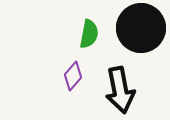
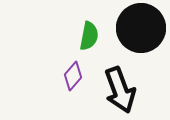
green semicircle: moved 2 px down
black arrow: rotated 9 degrees counterclockwise
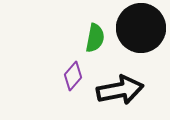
green semicircle: moved 6 px right, 2 px down
black arrow: rotated 81 degrees counterclockwise
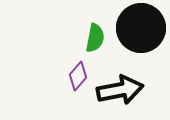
purple diamond: moved 5 px right
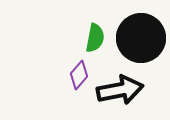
black circle: moved 10 px down
purple diamond: moved 1 px right, 1 px up
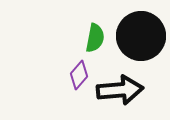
black circle: moved 2 px up
black arrow: rotated 6 degrees clockwise
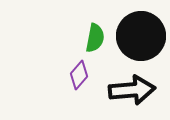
black arrow: moved 12 px right
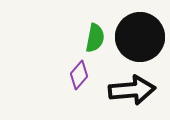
black circle: moved 1 px left, 1 px down
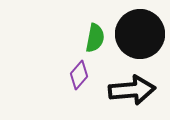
black circle: moved 3 px up
